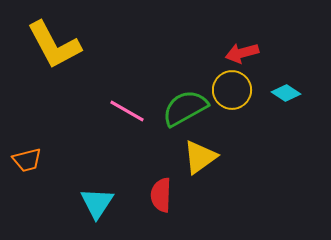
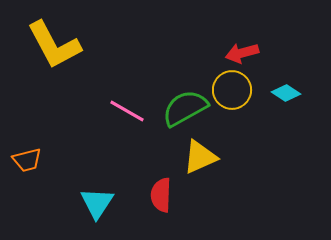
yellow triangle: rotated 12 degrees clockwise
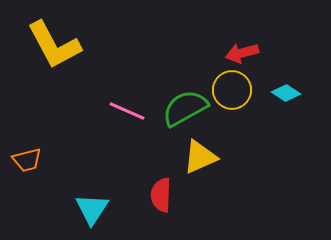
pink line: rotated 6 degrees counterclockwise
cyan triangle: moved 5 px left, 6 px down
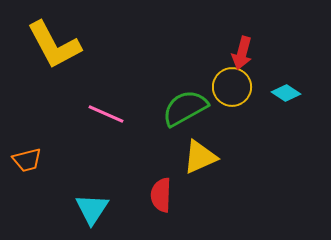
red arrow: rotated 60 degrees counterclockwise
yellow circle: moved 3 px up
pink line: moved 21 px left, 3 px down
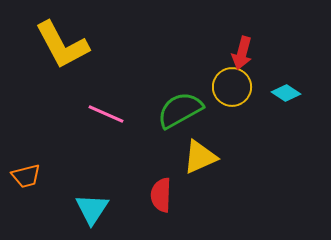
yellow L-shape: moved 8 px right
green semicircle: moved 5 px left, 2 px down
orange trapezoid: moved 1 px left, 16 px down
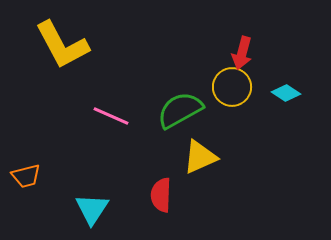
pink line: moved 5 px right, 2 px down
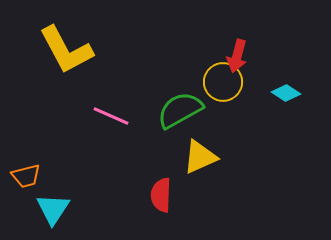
yellow L-shape: moved 4 px right, 5 px down
red arrow: moved 5 px left, 3 px down
yellow circle: moved 9 px left, 5 px up
cyan triangle: moved 39 px left
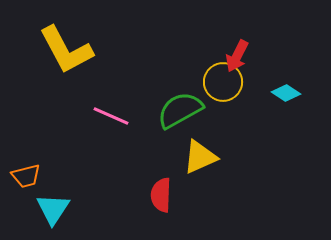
red arrow: rotated 12 degrees clockwise
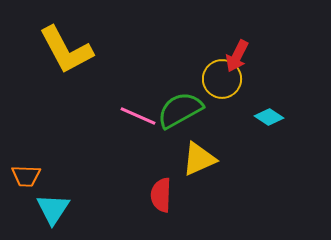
yellow circle: moved 1 px left, 3 px up
cyan diamond: moved 17 px left, 24 px down
pink line: moved 27 px right
yellow triangle: moved 1 px left, 2 px down
orange trapezoid: rotated 16 degrees clockwise
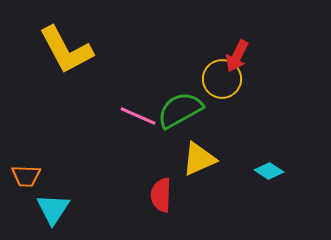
cyan diamond: moved 54 px down
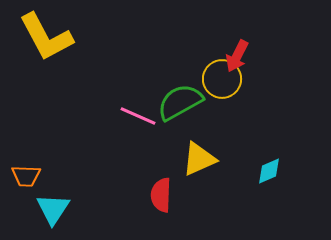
yellow L-shape: moved 20 px left, 13 px up
green semicircle: moved 8 px up
cyan diamond: rotated 56 degrees counterclockwise
